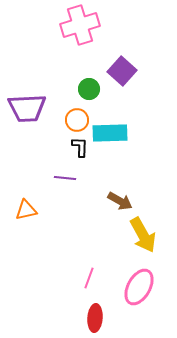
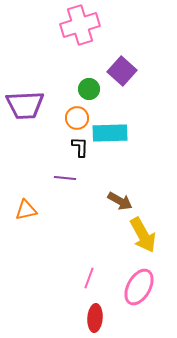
purple trapezoid: moved 2 px left, 3 px up
orange circle: moved 2 px up
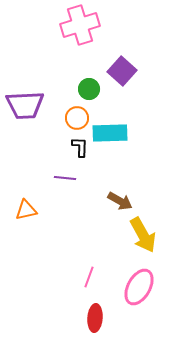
pink line: moved 1 px up
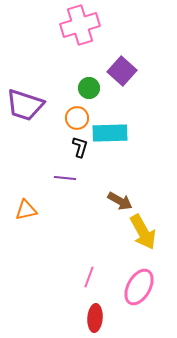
green circle: moved 1 px up
purple trapezoid: rotated 21 degrees clockwise
black L-shape: rotated 15 degrees clockwise
yellow arrow: moved 3 px up
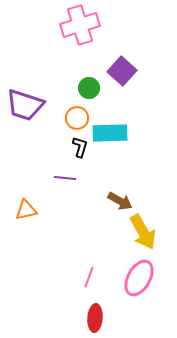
pink ellipse: moved 9 px up
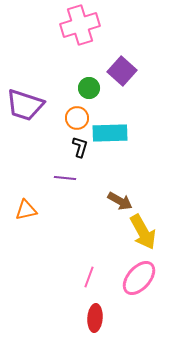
pink ellipse: rotated 12 degrees clockwise
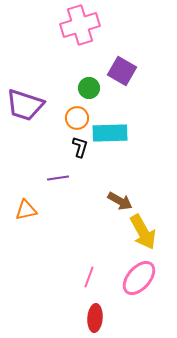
purple square: rotated 12 degrees counterclockwise
purple line: moved 7 px left; rotated 15 degrees counterclockwise
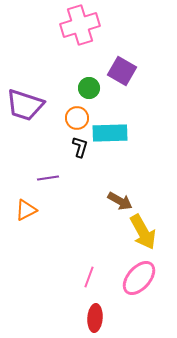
purple line: moved 10 px left
orange triangle: rotated 15 degrees counterclockwise
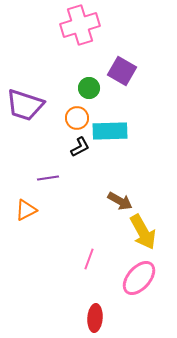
cyan rectangle: moved 2 px up
black L-shape: rotated 45 degrees clockwise
pink line: moved 18 px up
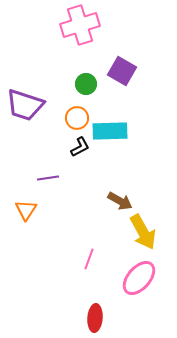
green circle: moved 3 px left, 4 px up
orange triangle: rotated 30 degrees counterclockwise
